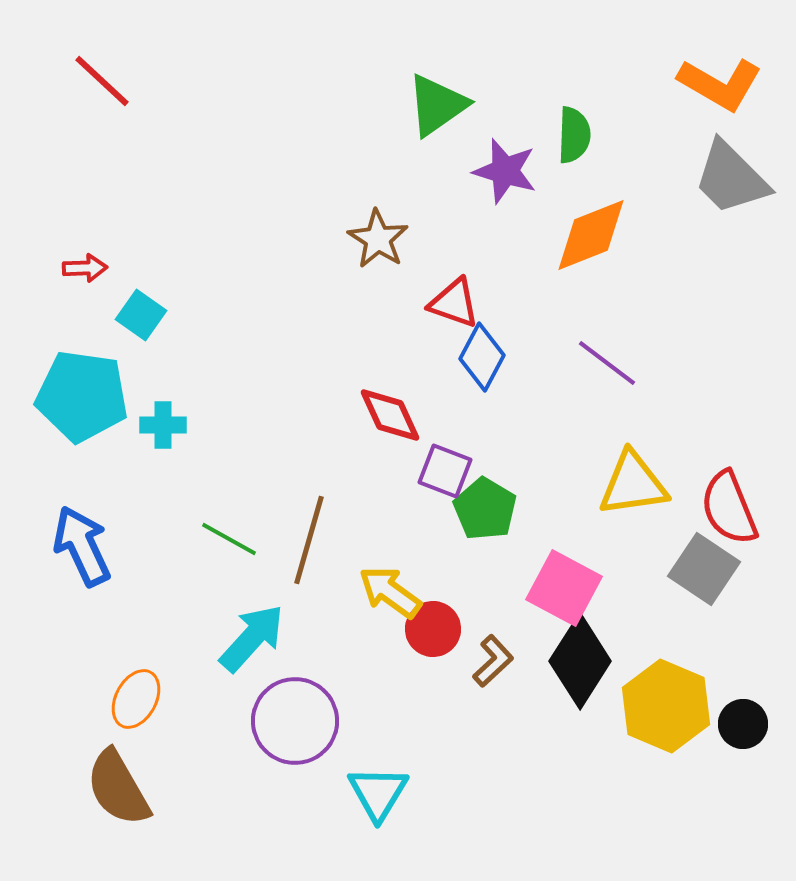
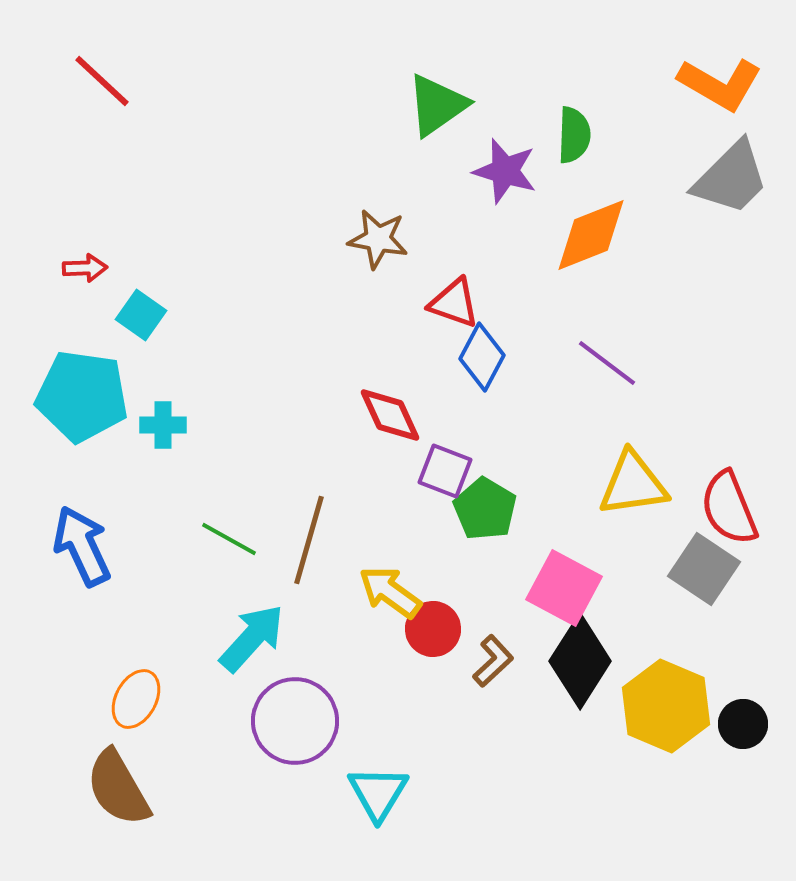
gray trapezoid: rotated 90 degrees counterclockwise
brown star: rotated 22 degrees counterclockwise
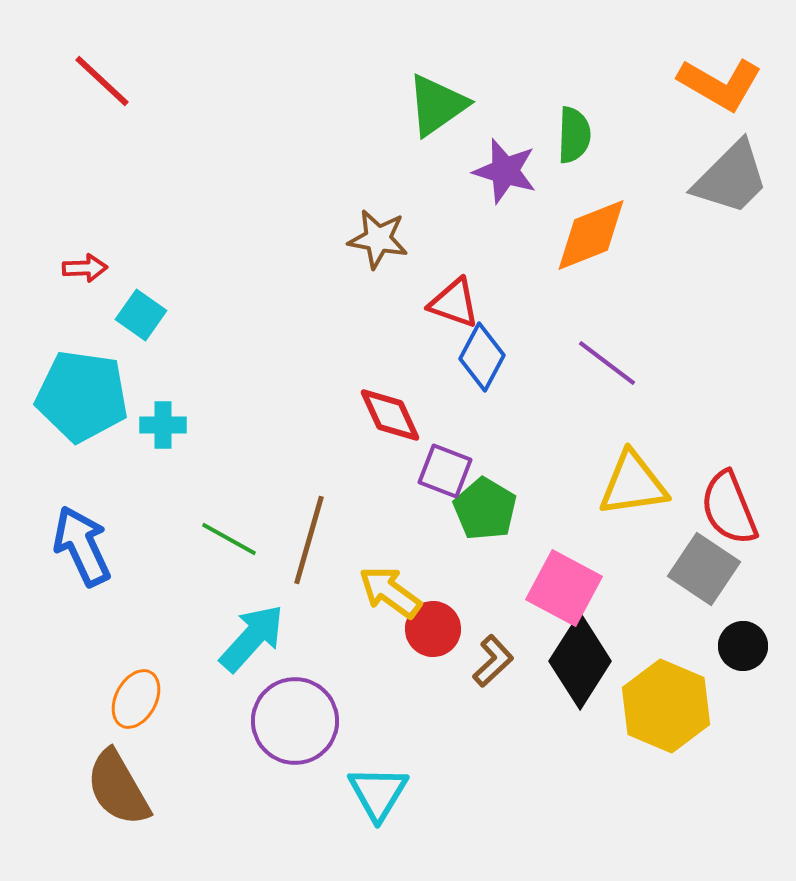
black circle: moved 78 px up
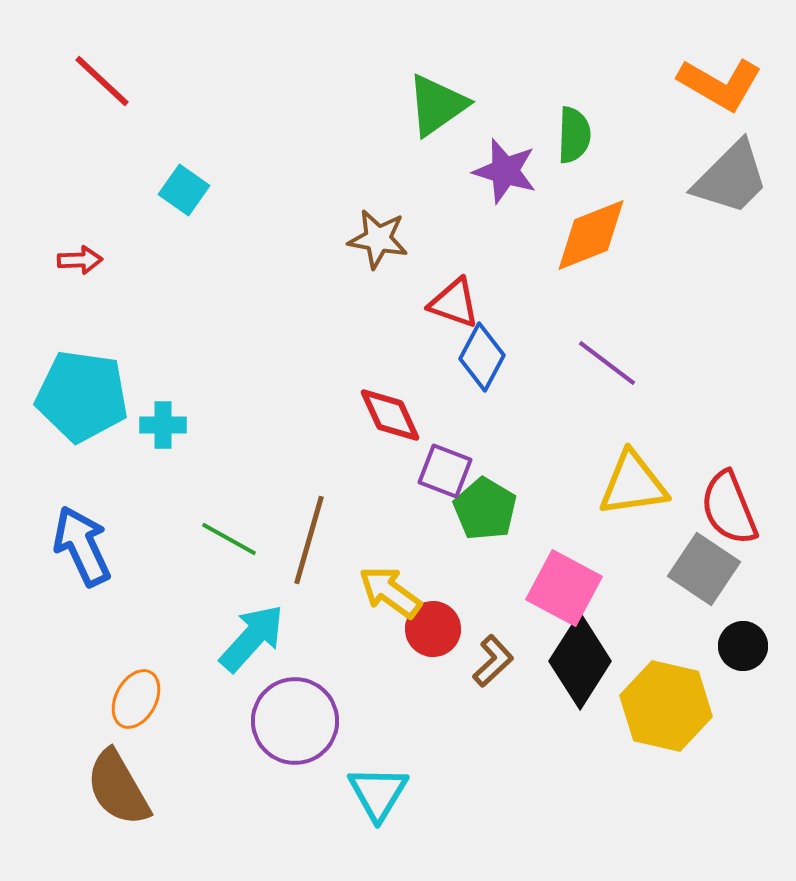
red arrow: moved 5 px left, 8 px up
cyan square: moved 43 px right, 125 px up
yellow hexagon: rotated 10 degrees counterclockwise
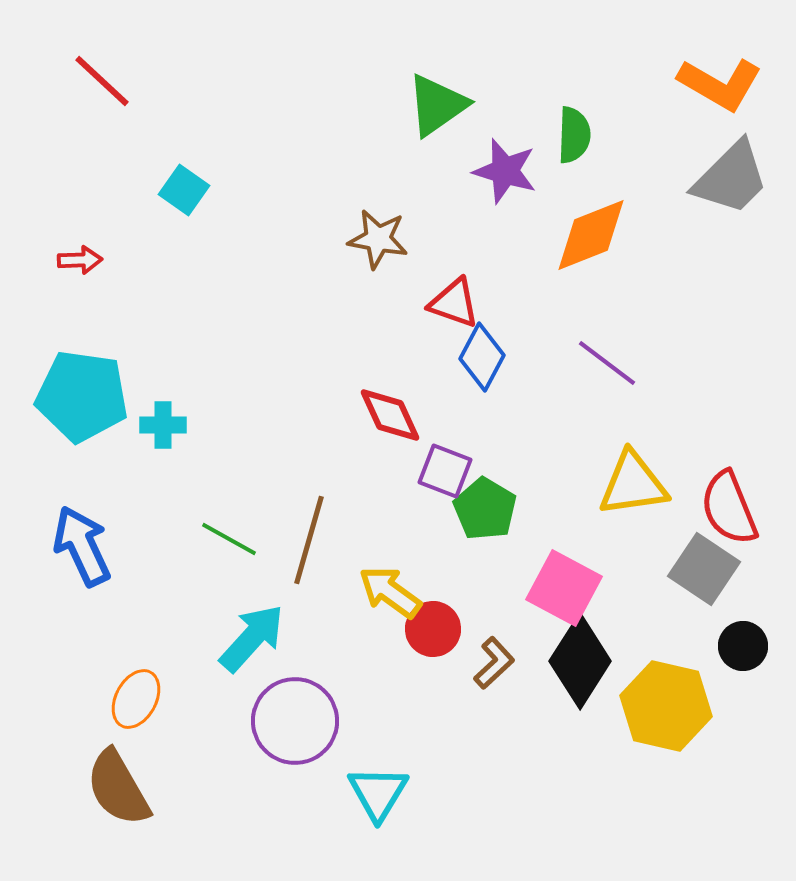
brown L-shape: moved 1 px right, 2 px down
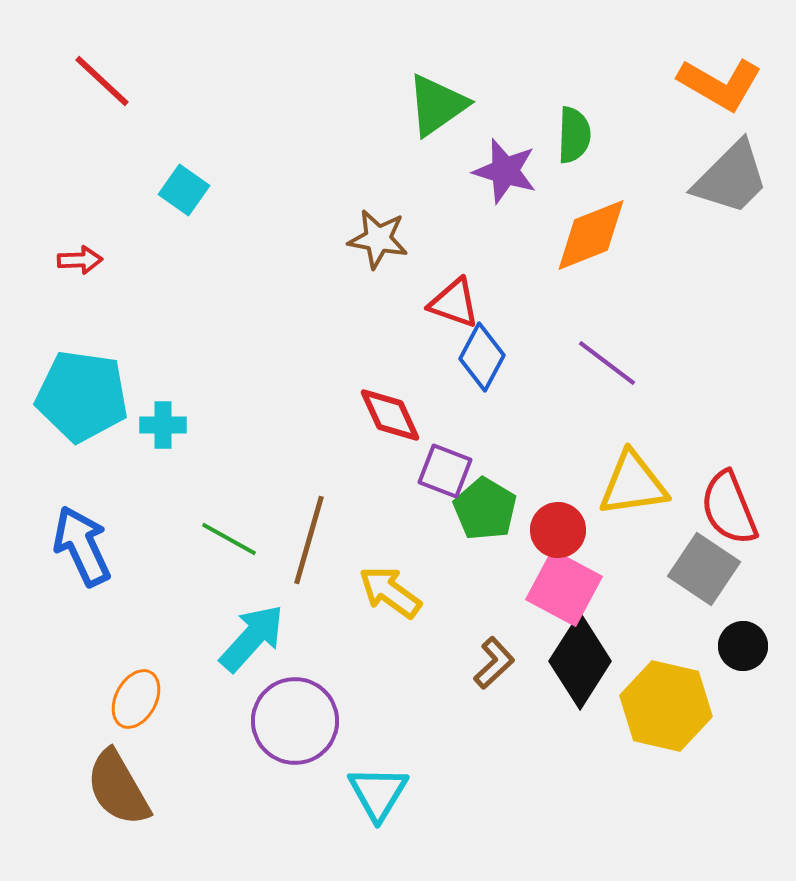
red circle: moved 125 px right, 99 px up
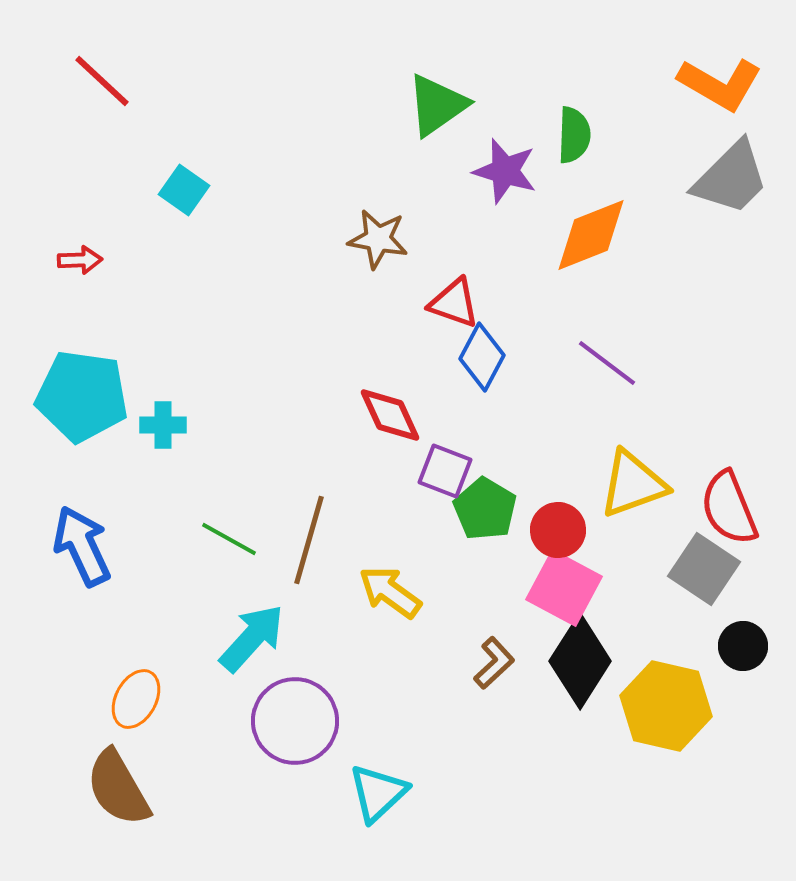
yellow triangle: rotated 12 degrees counterclockwise
cyan triangle: rotated 16 degrees clockwise
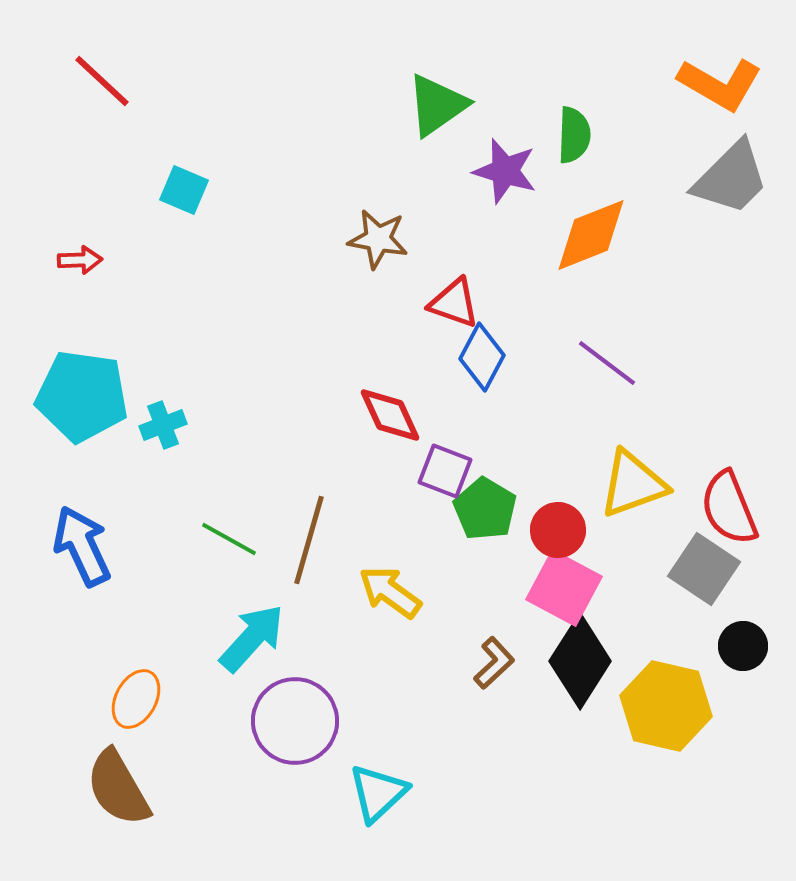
cyan square: rotated 12 degrees counterclockwise
cyan cross: rotated 21 degrees counterclockwise
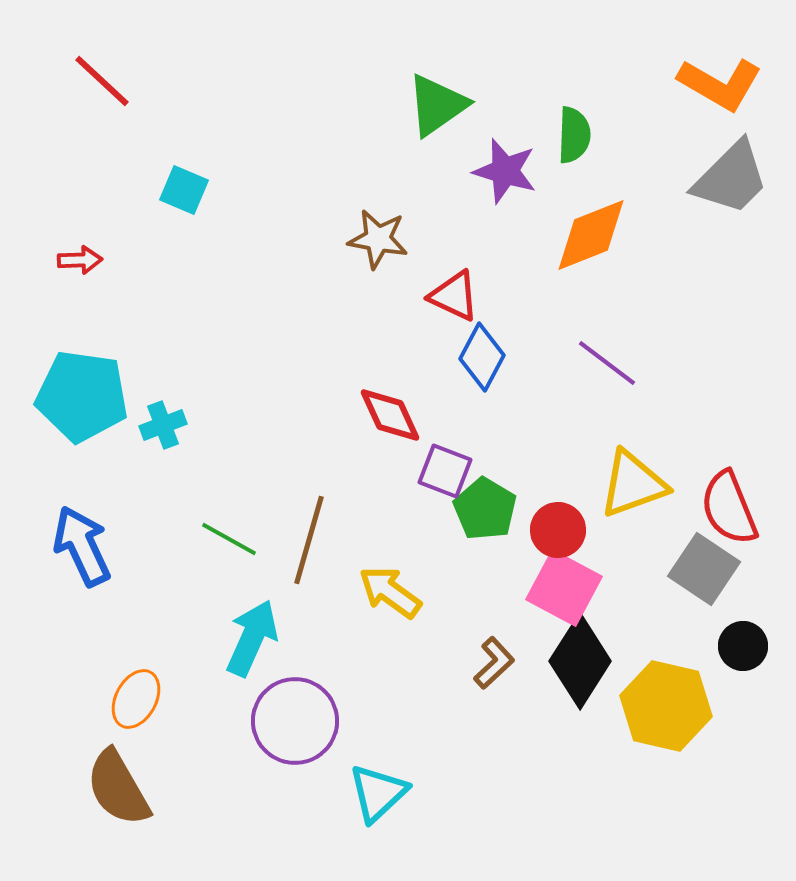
red triangle: moved 7 px up; rotated 6 degrees clockwise
cyan arrow: rotated 18 degrees counterclockwise
